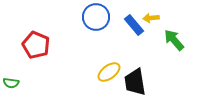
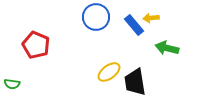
green arrow: moved 7 px left, 8 px down; rotated 35 degrees counterclockwise
green semicircle: moved 1 px right, 1 px down
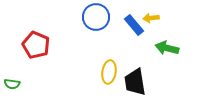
yellow ellipse: rotated 45 degrees counterclockwise
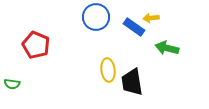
blue rectangle: moved 2 px down; rotated 15 degrees counterclockwise
yellow ellipse: moved 1 px left, 2 px up; rotated 15 degrees counterclockwise
black trapezoid: moved 3 px left
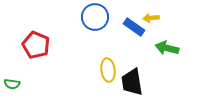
blue circle: moved 1 px left
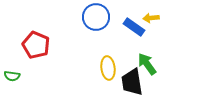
blue circle: moved 1 px right
green arrow: moved 20 px left, 16 px down; rotated 40 degrees clockwise
yellow ellipse: moved 2 px up
green semicircle: moved 8 px up
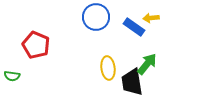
green arrow: rotated 75 degrees clockwise
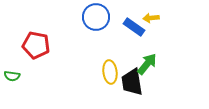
red pentagon: rotated 12 degrees counterclockwise
yellow ellipse: moved 2 px right, 4 px down
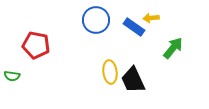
blue circle: moved 3 px down
green arrow: moved 26 px right, 16 px up
black trapezoid: moved 1 px right, 2 px up; rotated 16 degrees counterclockwise
